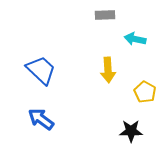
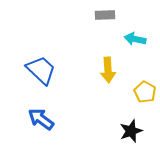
black star: rotated 20 degrees counterclockwise
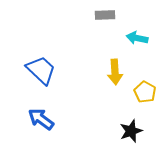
cyan arrow: moved 2 px right, 1 px up
yellow arrow: moved 7 px right, 2 px down
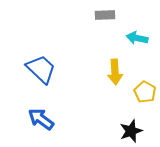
blue trapezoid: moved 1 px up
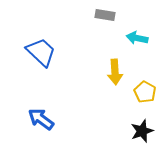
gray rectangle: rotated 12 degrees clockwise
blue trapezoid: moved 17 px up
black star: moved 11 px right
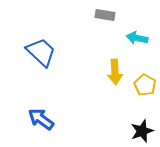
yellow pentagon: moved 7 px up
